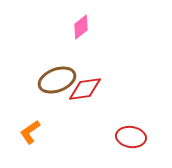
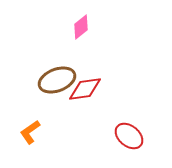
red ellipse: moved 2 px left, 1 px up; rotated 32 degrees clockwise
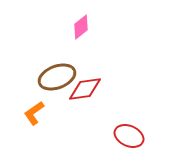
brown ellipse: moved 3 px up
orange L-shape: moved 4 px right, 19 px up
red ellipse: rotated 16 degrees counterclockwise
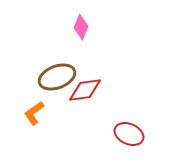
pink diamond: rotated 30 degrees counterclockwise
red diamond: moved 1 px down
red ellipse: moved 2 px up
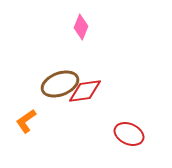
brown ellipse: moved 3 px right, 7 px down
red diamond: moved 1 px down
orange L-shape: moved 8 px left, 8 px down
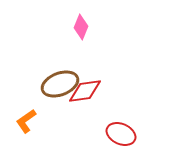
red ellipse: moved 8 px left
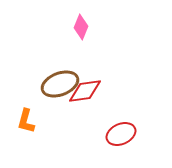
orange L-shape: rotated 40 degrees counterclockwise
red ellipse: rotated 48 degrees counterclockwise
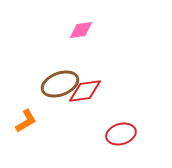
pink diamond: moved 3 px down; rotated 60 degrees clockwise
orange L-shape: rotated 135 degrees counterclockwise
red ellipse: rotated 8 degrees clockwise
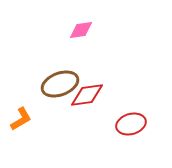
red diamond: moved 2 px right, 4 px down
orange L-shape: moved 5 px left, 2 px up
red ellipse: moved 10 px right, 10 px up
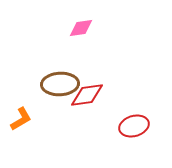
pink diamond: moved 2 px up
brown ellipse: rotated 18 degrees clockwise
red ellipse: moved 3 px right, 2 px down
